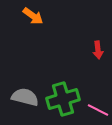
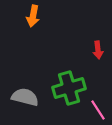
orange arrow: rotated 65 degrees clockwise
green cross: moved 6 px right, 11 px up
pink line: rotated 30 degrees clockwise
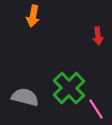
red arrow: moved 14 px up
green cross: rotated 28 degrees counterclockwise
pink line: moved 2 px left, 1 px up
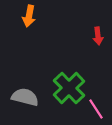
orange arrow: moved 4 px left
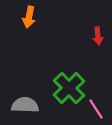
orange arrow: moved 1 px down
gray semicircle: moved 8 px down; rotated 12 degrees counterclockwise
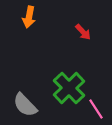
red arrow: moved 15 px left, 4 px up; rotated 36 degrees counterclockwise
gray semicircle: rotated 136 degrees counterclockwise
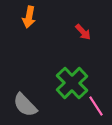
green cross: moved 3 px right, 5 px up
pink line: moved 3 px up
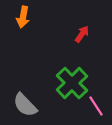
orange arrow: moved 6 px left
red arrow: moved 1 px left, 2 px down; rotated 102 degrees counterclockwise
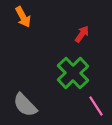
orange arrow: rotated 40 degrees counterclockwise
green cross: moved 1 px right, 10 px up
